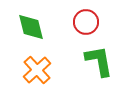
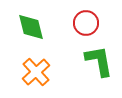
red circle: moved 1 px down
orange cross: moved 1 px left, 2 px down
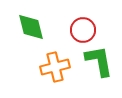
red circle: moved 3 px left, 7 px down
orange cross: moved 19 px right, 5 px up; rotated 28 degrees clockwise
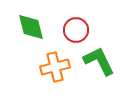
red circle: moved 7 px left
green L-shape: rotated 16 degrees counterclockwise
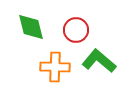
green L-shape: rotated 24 degrees counterclockwise
orange cross: rotated 16 degrees clockwise
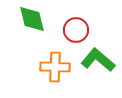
green diamond: moved 1 px right, 8 px up
green L-shape: moved 1 px left, 1 px up
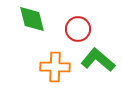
red circle: moved 2 px right, 1 px up
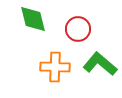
green diamond: moved 1 px right
green L-shape: moved 2 px right, 4 px down
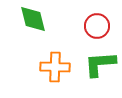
red circle: moved 19 px right, 3 px up
green L-shape: rotated 44 degrees counterclockwise
